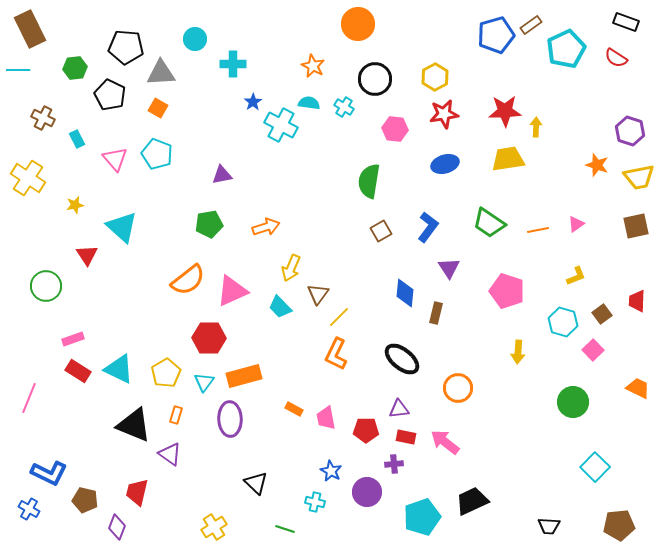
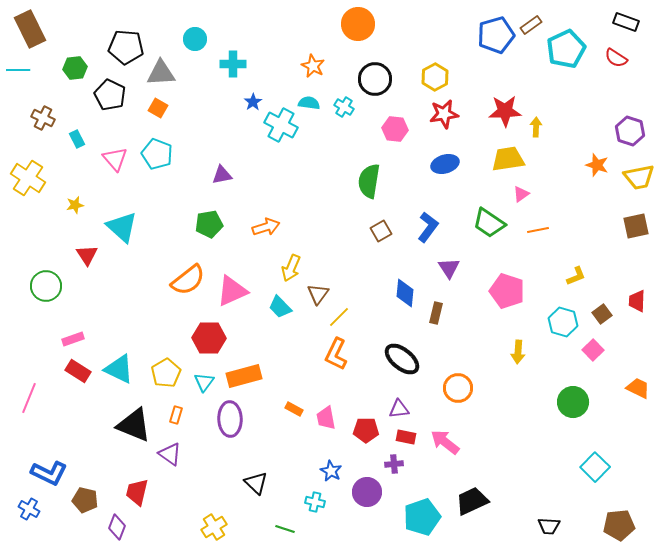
pink triangle at (576, 224): moved 55 px left, 30 px up
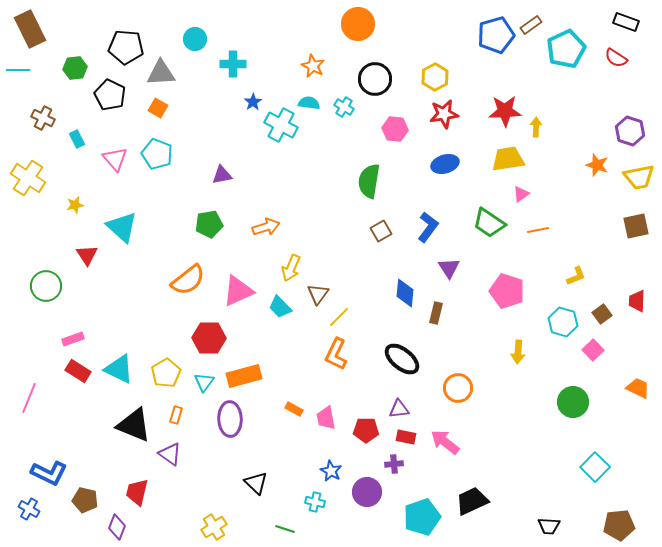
pink triangle at (232, 291): moved 6 px right
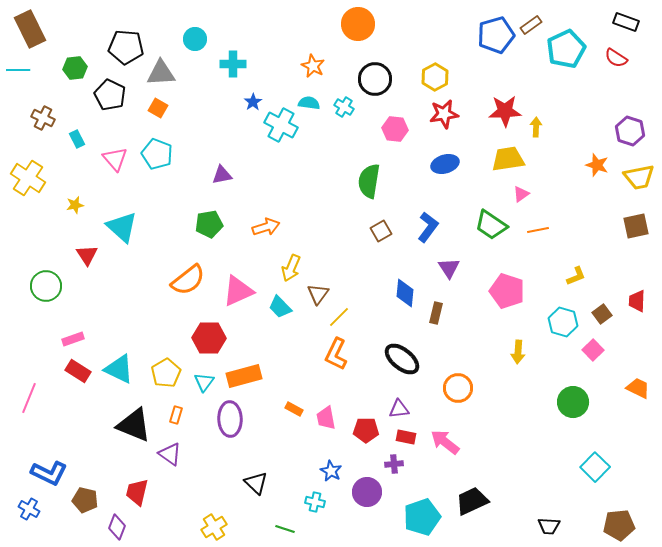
green trapezoid at (489, 223): moved 2 px right, 2 px down
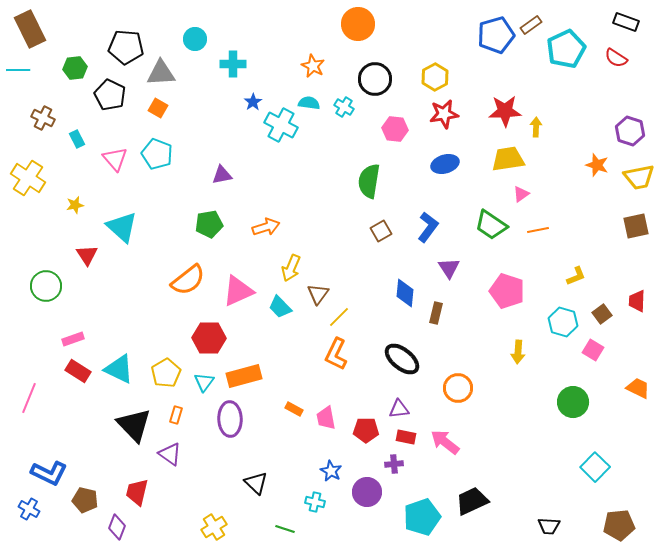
pink square at (593, 350): rotated 15 degrees counterclockwise
black triangle at (134, 425): rotated 24 degrees clockwise
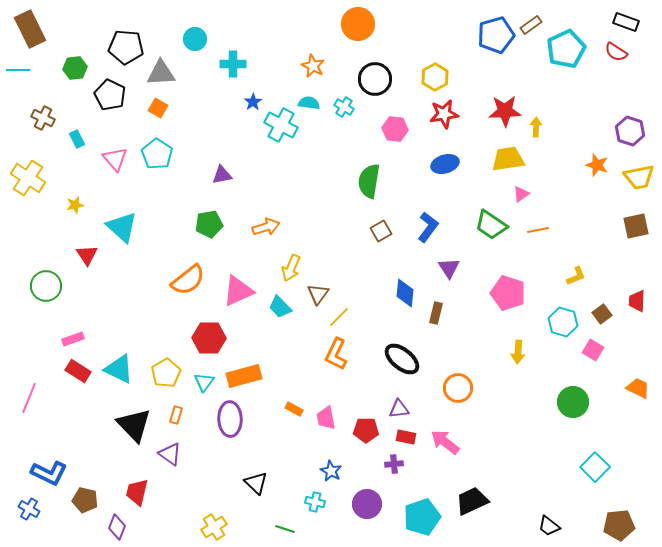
red semicircle at (616, 58): moved 6 px up
cyan pentagon at (157, 154): rotated 12 degrees clockwise
pink pentagon at (507, 291): moved 1 px right, 2 px down
purple circle at (367, 492): moved 12 px down
black trapezoid at (549, 526): rotated 35 degrees clockwise
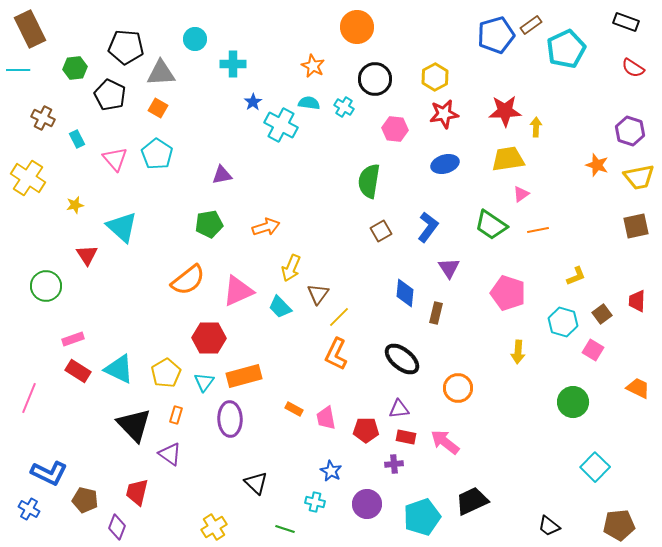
orange circle at (358, 24): moved 1 px left, 3 px down
red semicircle at (616, 52): moved 17 px right, 16 px down
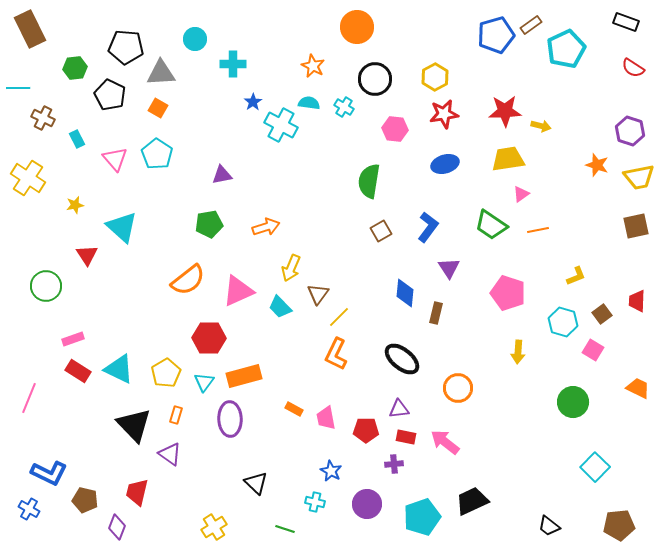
cyan line at (18, 70): moved 18 px down
yellow arrow at (536, 127): moved 5 px right, 1 px up; rotated 102 degrees clockwise
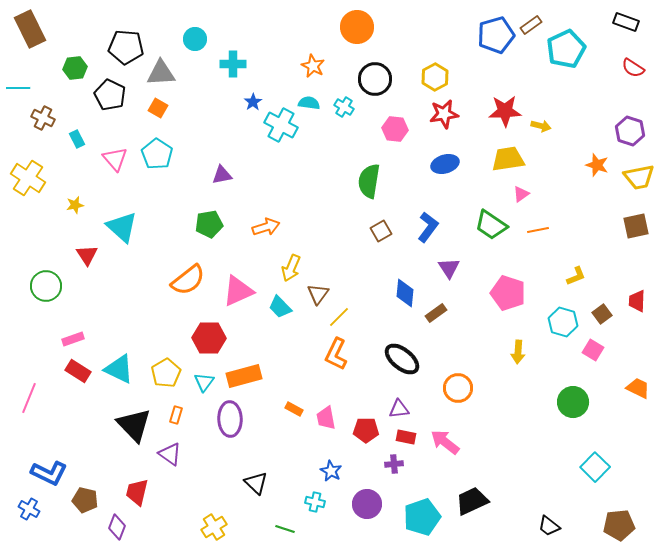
brown rectangle at (436, 313): rotated 40 degrees clockwise
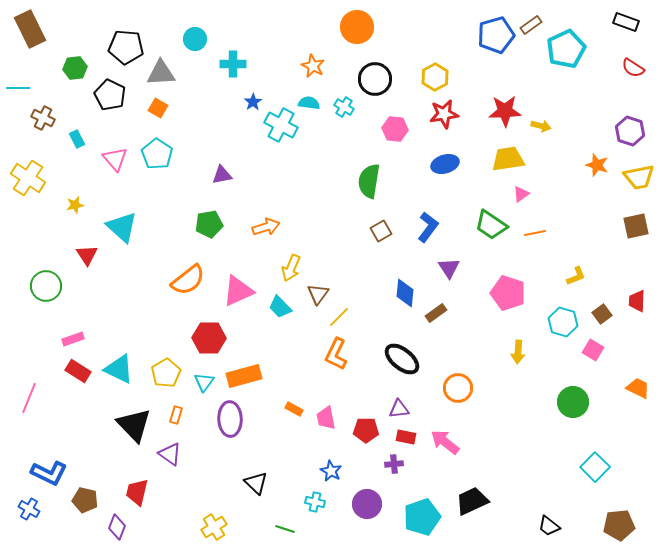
orange line at (538, 230): moved 3 px left, 3 px down
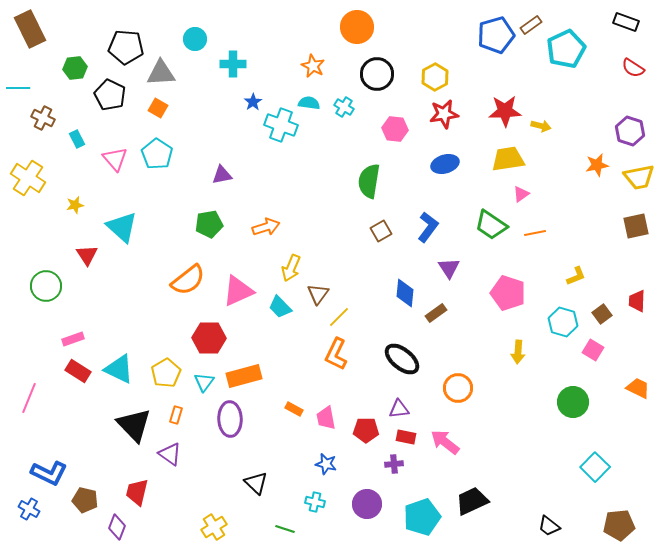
black circle at (375, 79): moved 2 px right, 5 px up
cyan cross at (281, 125): rotated 8 degrees counterclockwise
orange star at (597, 165): rotated 30 degrees counterclockwise
blue star at (331, 471): moved 5 px left, 7 px up; rotated 15 degrees counterclockwise
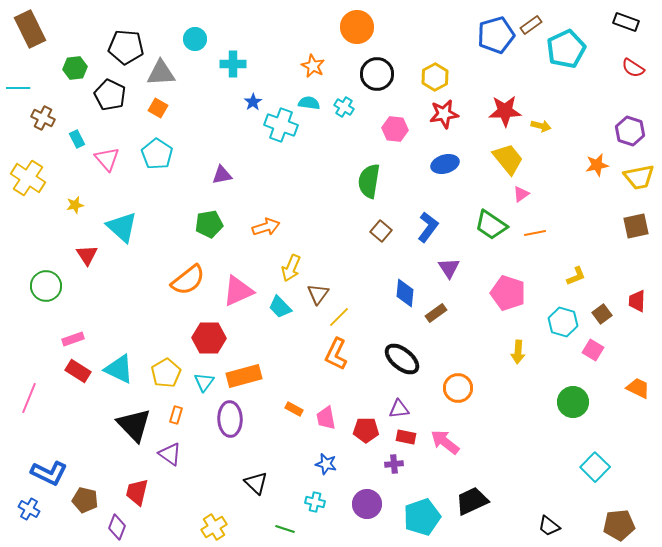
pink triangle at (115, 159): moved 8 px left
yellow trapezoid at (508, 159): rotated 60 degrees clockwise
brown square at (381, 231): rotated 20 degrees counterclockwise
